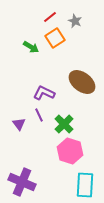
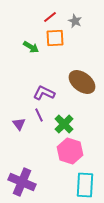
orange square: rotated 30 degrees clockwise
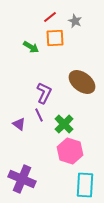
purple L-shape: rotated 90 degrees clockwise
purple triangle: rotated 16 degrees counterclockwise
purple cross: moved 3 px up
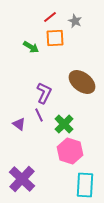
purple cross: rotated 20 degrees clockwise
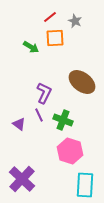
green cross: moved 1 px left, 4 px up; rotated 24 degrees counterclockwise
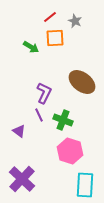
purple triangle: moved 7 px down
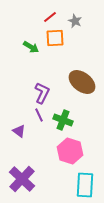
purple L-shape: moved 2 px left
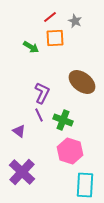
purple cross: moved 7 px up
